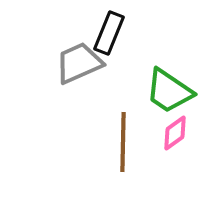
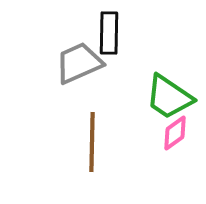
black rectangle: rotated 21 degrees counterclockwise
green trapezoid: moved 6 px down
brown line: moved 31 px left
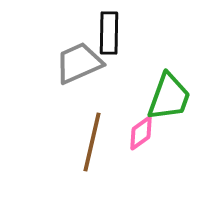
green trapezoid: rotated 104 degrees counterclockwise
pink diamond: moved 34 px left
brown line: rotated 12 degrees clockwise
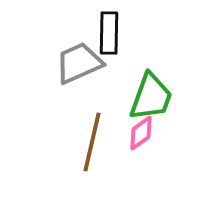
green trapezoid: moved 18 px left
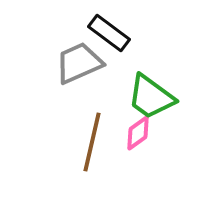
black rectangle: rotated 54 degrees counterclockwise
green trapezoid: rotated 106 degrees clockwise
pink diamond: moved 3 px left
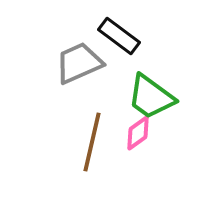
black rectangle: moved 10 px right, 3 px down
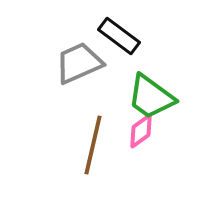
pink diamond: moved 3 px right, 2 px up
brown line: moved 1 px right, 3 px down
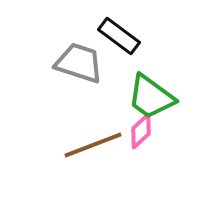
gray trapezoid: rotated 42 degrees clockwise
pink diamond: rotated 6 degrees counterclockwise
brown line: rotated 56 degrees clockwise
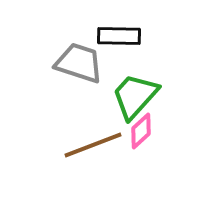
black rectangle: rotated 36 degrees counterclockwise
green trapezoid: moved 16 px left, 1 px up; rotated 96 degrees clockwise
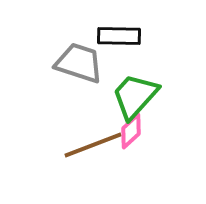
pink diamond: moved 10 px left
